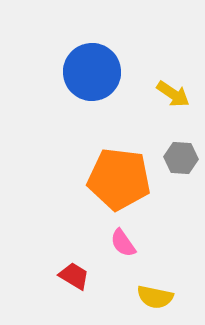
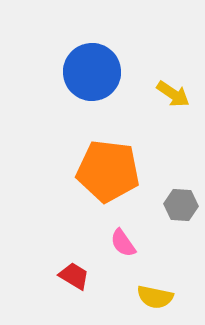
gray hexagon: moved 47 px down
orange pentagon: moved 11 px left, 8 px up
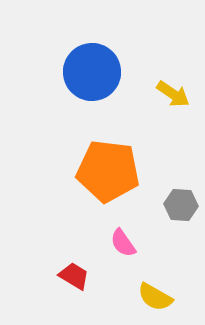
yellow semicircle: rotated 18 degrees clockwise
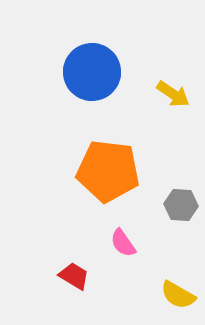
yellow semicircle: moved 23 px right, 2 px up
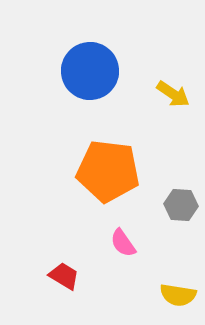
blue circle: moved 2 px left, 1 px up
red trapezoid: moved 10 px left
yellow semicircle: rotated 21 degrees counterclockwise
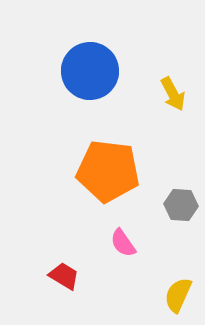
yellow arrow: rotated 28 degrees clockwise
yellow semicircle: rotated 105 degrees clockwise
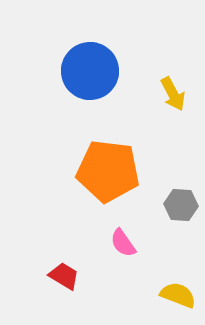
yellow semicircle: rotated 87 degrees clockwise
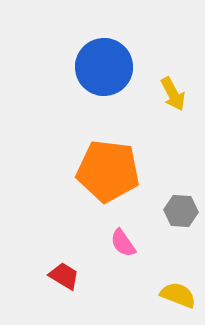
blue circle: moved 14 px right, 4 px up
gray hexagon: moved 6 px down
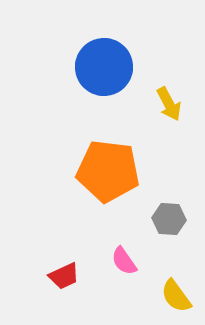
yellow arrow: moved 4 px left, 10 px down
gray hexagon: moved 12 px left, 8 px down
pink semicircle: moved 1 px right, 18 px down
red trapezoid: rotated 124 degrees clockwise
yellow semicircle: moved 2 px left, 1 px down; rotated 147 degrees counterclockwise
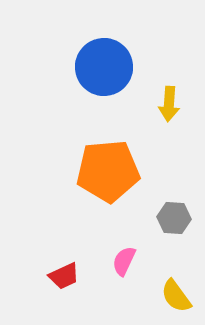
yellow arrow: rotated 32 degrees clockwise
orange pentagon: rotated 12 degrees counterclockwise
gray hexagon: moved 5 px right, 1 px up
pink semicircle: rotated 60 degrees clockwise
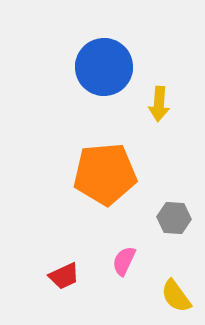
yellow arrow: moved 10 px left
orange pentagon: moved 3 px left, 3 px down
